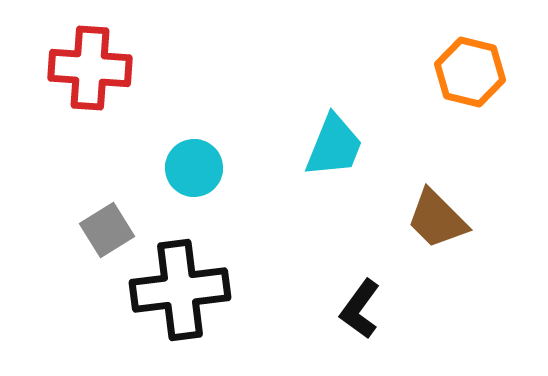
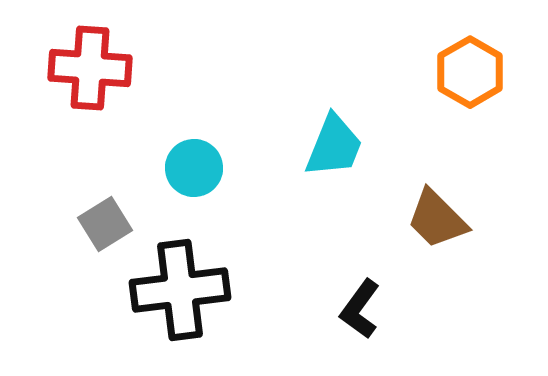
orange hexagon: rotated 16 degrees clockwise
gray square: moved 2 px left, 6 px up
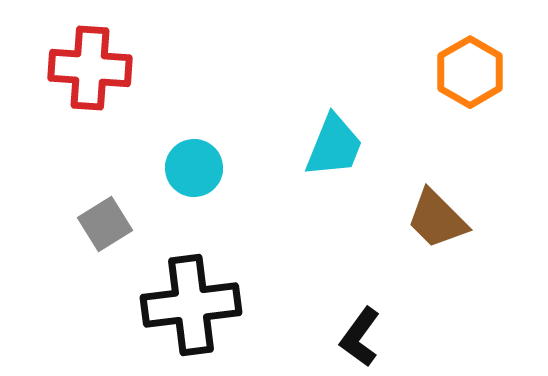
black cross: moved 11 px right, 15 px down
black L-shape: moved 28 px down
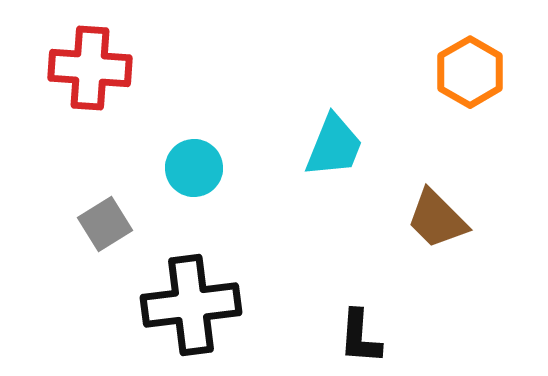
black L-shape: rotated 32 degrees counterclockwise
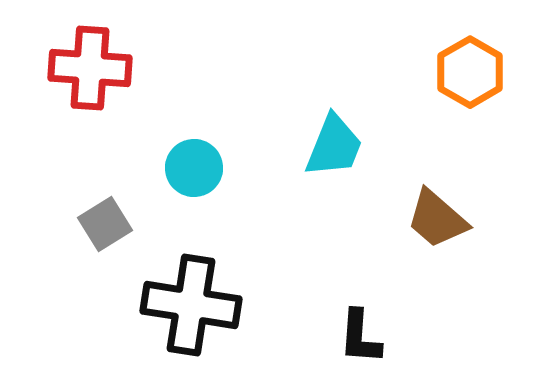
brown trapezoid: rotated 4 degrees counterclockwise
black cross: rotated 16 degrees clockwise
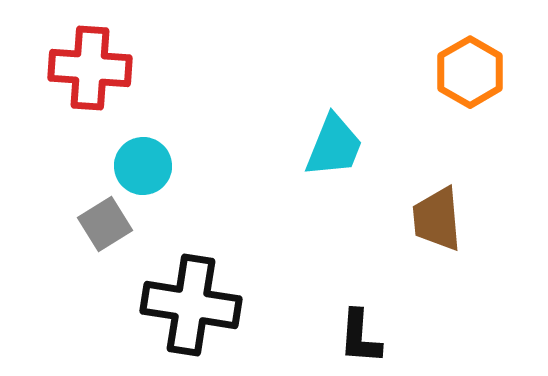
cyan circle: moved 51 px left, 2 px up
brown trapezoid: rotated 44 degrees clockwise
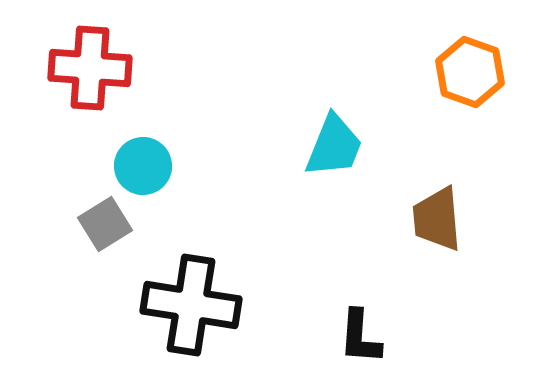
orange hexagon: rotated 10 degrees counterclockwise
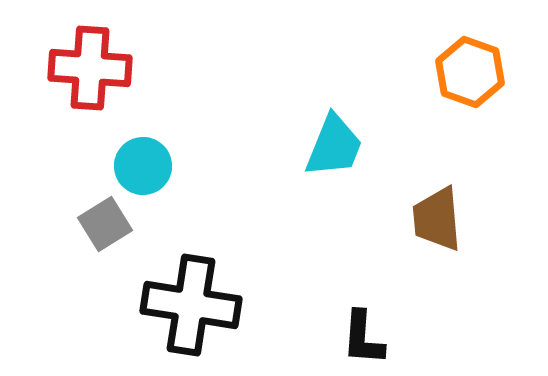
black L-shape: moved 3 px right, 1 px down
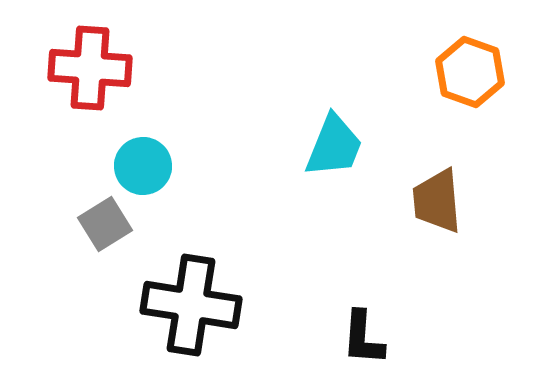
brown trapezoid: moved 18 px up
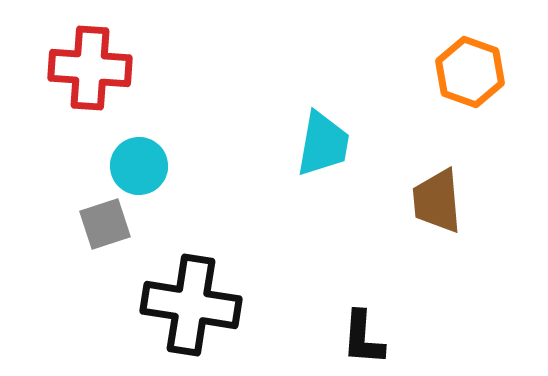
cyan trapezoid: moved 11 px left, 2 px up; rotated 12 degrees counterclockwise
cyan circle: moved 4 px left
gray square: rotated 14 degrees clockwise
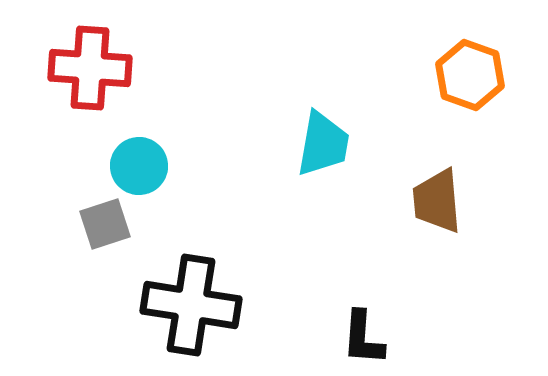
orange hexagon: moved 3 px down
